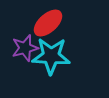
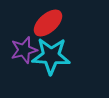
purple star: moved 1 px left, 2 px down
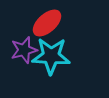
red ellipse: moved 1 px left
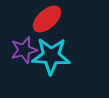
red ellipse: moved 4 px up
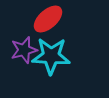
red ellipse: moved 1 px right
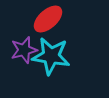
cyan star: rotated 6 degrees clockwise
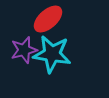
cyan star: moved 1 px right, 2 px up
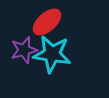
red ellipse: moved 1 px left, 3 px down
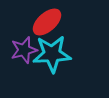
cyan star: rotated 12 degrees counterclockwise
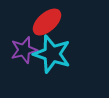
cyan star: rotated 21 degrees clockwise
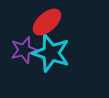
cyan star: moved 1 px left, 1 px up
